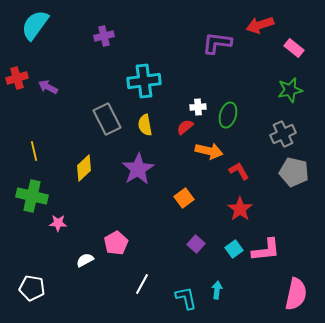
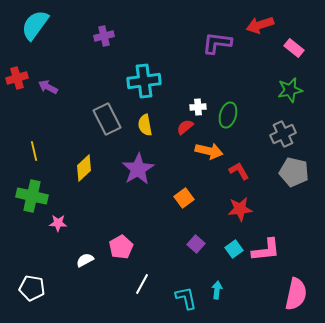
red star: rotated 30 degrees clockwise
pink pentagon: moved 5 px right, 4 px down
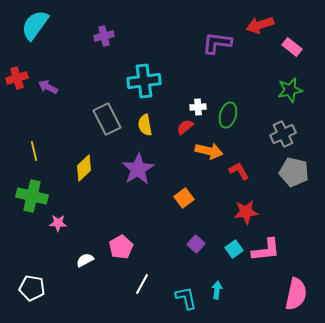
pink rectangle: moved 2 px left, 1 px up
red star: moved 6 px right, 3 px down
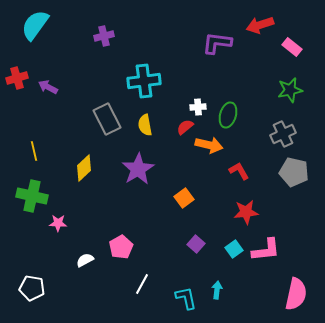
orange arrow: moved 6 px up
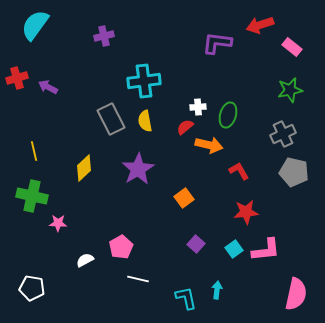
gray rectangle: moved 4 px right
yellow semicircle: moved 4 px up
white line: moved 4 px left, 5 px up; rotated 75 degrees clockwise
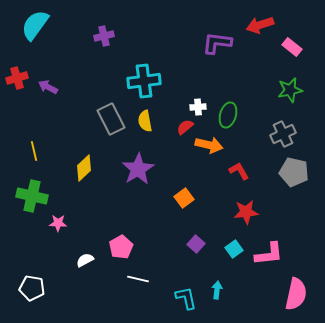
pink L-shape: moved 3 px right, 4 px down
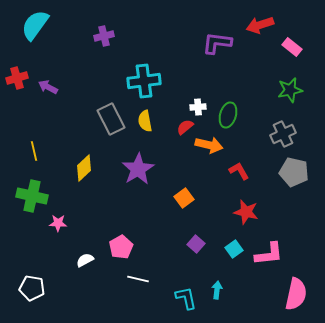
red star: rotated 20 degrees clockwise
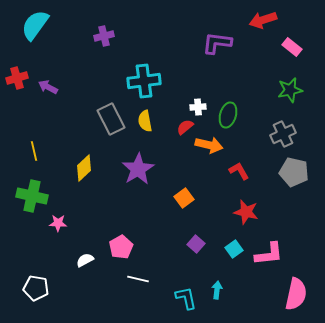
red arrow: moved 3 px right, 5 px up
white pentagon: moved 4 px right
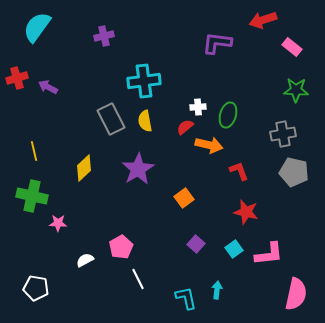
cyan semicircle: moved 2 px right, 2 px down
green star: moved 6 px right; rotated 15 degrees clockwise
gray cross: rotated 15 degrees clockwise
red L-shape: rotated 10 degrees clockwise
white line: rotated 50 degrees clockwise
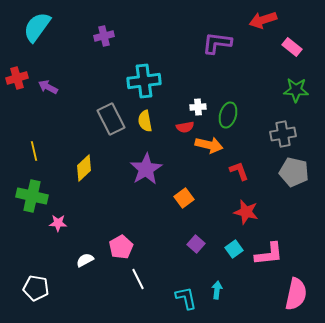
red semicircle: rotated 150 degrees counterclockwise
purple star: moved 8 px right
